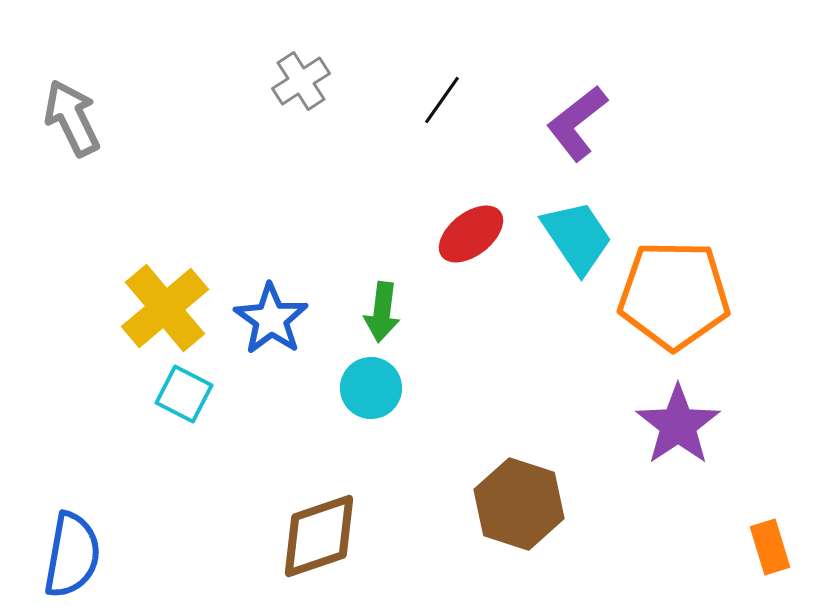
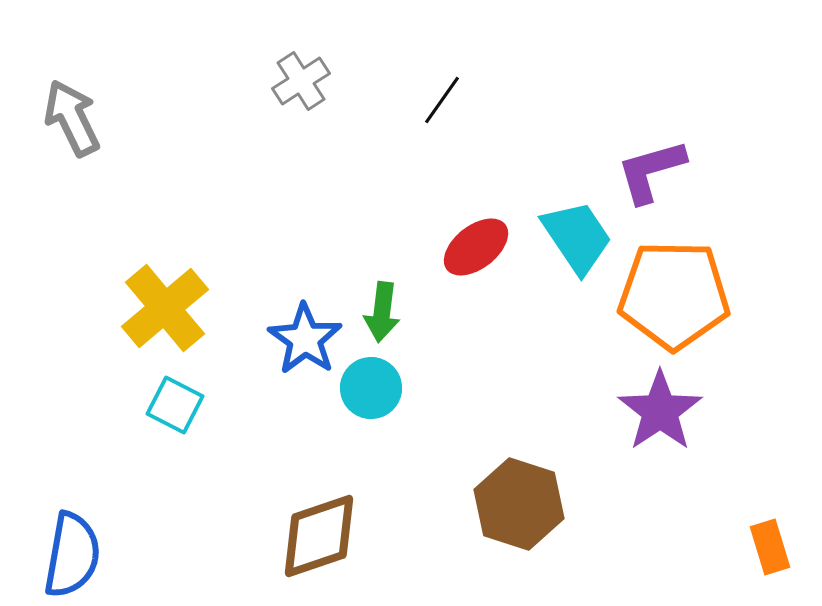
purple L-shape: moved 74 px right, 48 px down; rotated 22 degrees clockwise
red ellipse: moved 5 px right, 13 px down
blue star: moved 34 px right, 20 px down
cyan square: moved 9 px left, 11 px down
purple star: moved 18 px left, 14 px up
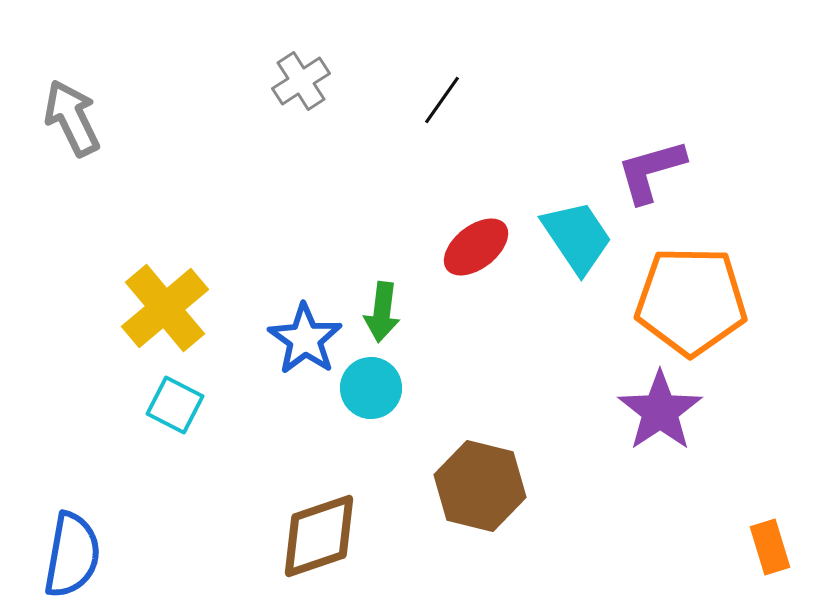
orange pentagon: moved 17 px right, 6 px down
brown hexagon: moved 39 px left, 18 px up; rotated 4 degrees counterclockwise
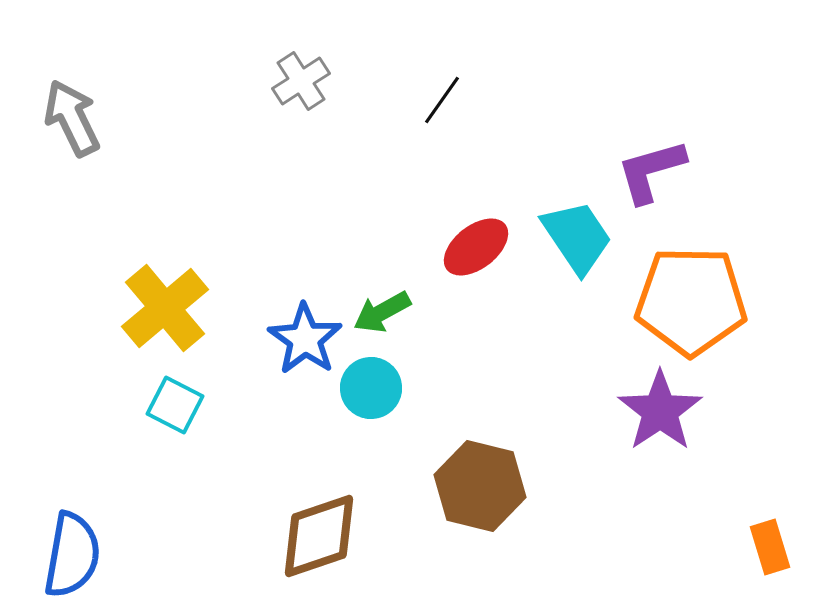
green arrow: rotated 54 degrees clockwise
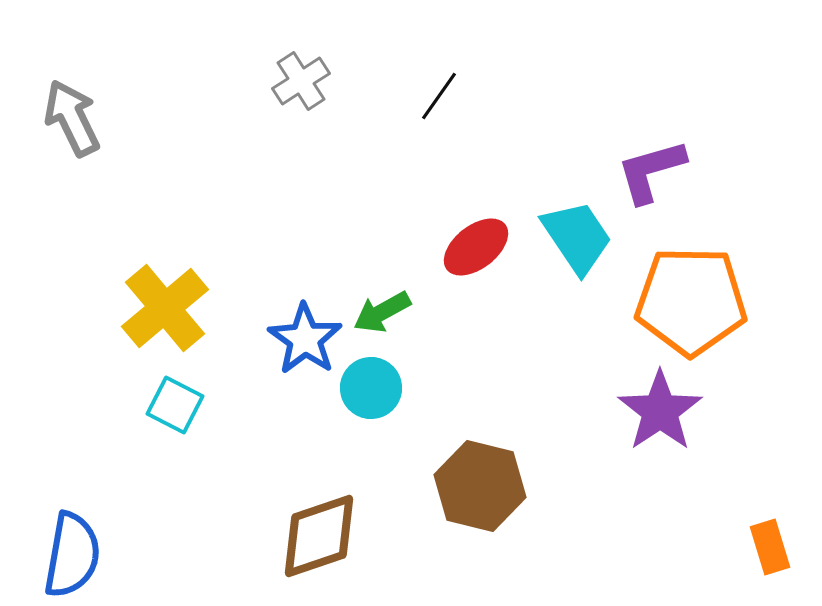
black line: moved 3 px left, 4 px up
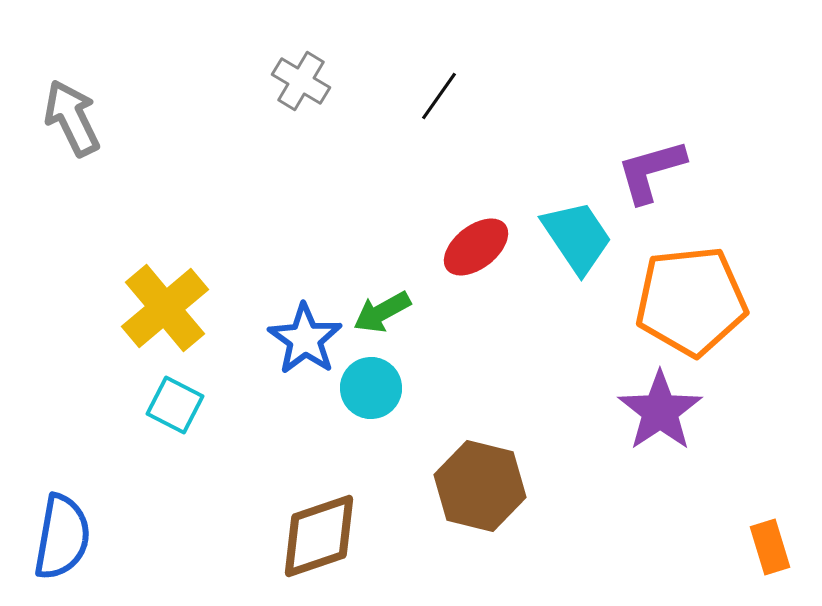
gray cross: rotated 26 degrees counterclockwise
orange pentagon: rotated 7 degrees counterclockwise
blue semicircle: moved 10 px left, 18 px up
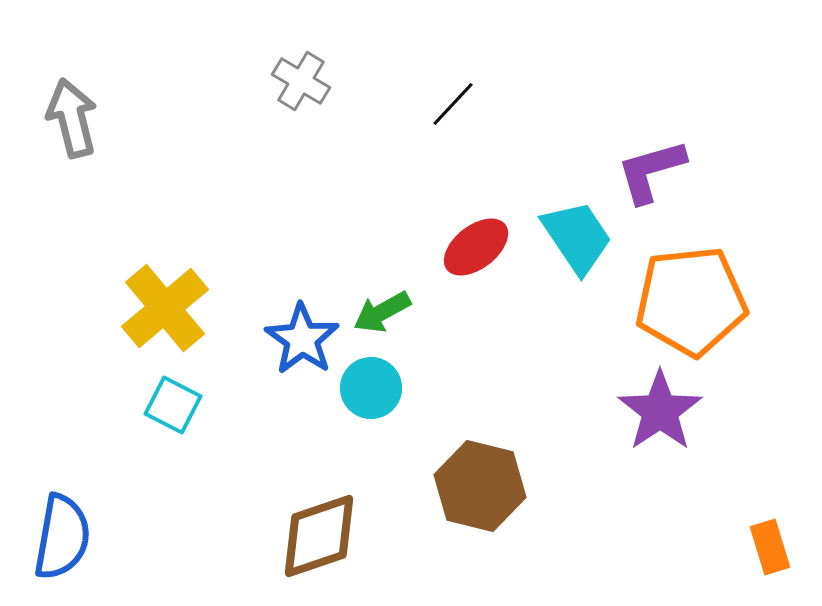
black line: moved 14 px right, 8 px down; rotated 8 degrees clockwise
gray arrow: rotated 12 degrees clockwise
blue star: moved 3 px left
cyan square: moved 2 px left
